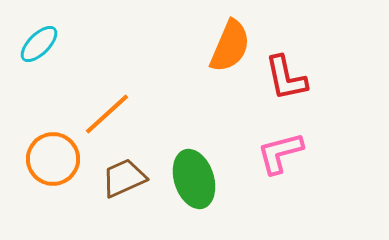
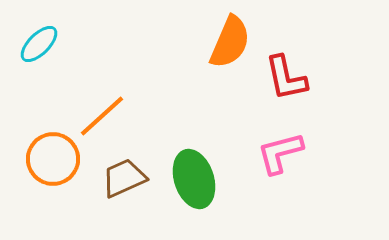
orange semicircle: moved 4 px up
orange line: moved 5 px left, 2 px down
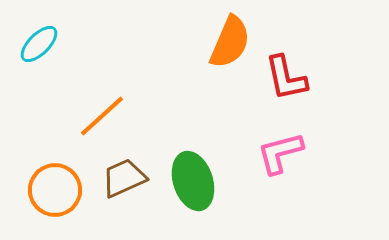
orange circle: moved 2 px right, 31 px down
green ellipse: moved 1 px left, 2 px down
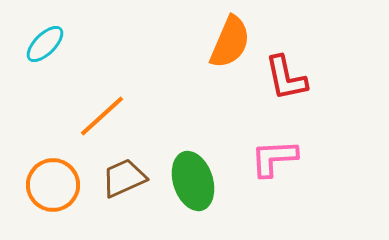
cyan ellipse: moved 6 px right
pink L-shape: moved 6 px left, 5 px down; rotated 12 degrees clockwise
orange circle: moved 2 px left, 5 px up
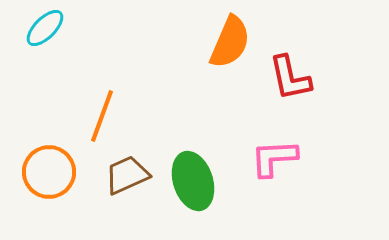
cyan ellipse: moved 16 px up
red L-shape: moved 4 px right
orange line: rotated 28 degrees counterclockwise
brown trapezoid: moved 3 px right, 3 px up
orange circle: moved 4 px left, 13 px up
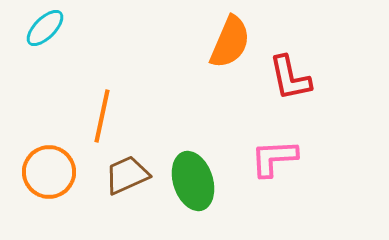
orange line: rotated 8 degrees counterclockwise
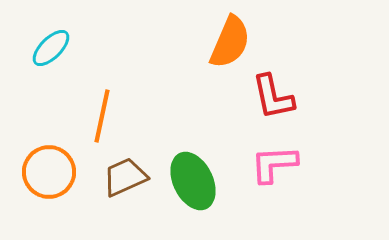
cyan ellipse: moved 6 px right, 20 px down
red L-shape: moved 17 px left, 19 px down
pink L-shape: moved 6 px down
brown trapezoid: moved 2 px left, 2 px down
green ellipse: rotated 8 degrees counterclockwise
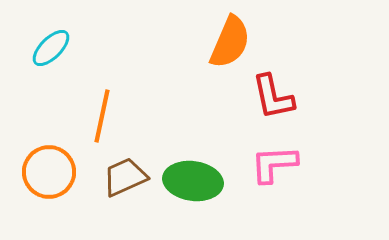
green ellipse: rotated 56 degrees counterclockwise
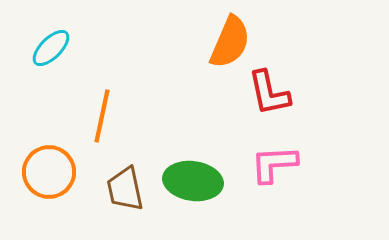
red L-shape: moved 4 px left, 4 px up
brown trapezoid: moved 12 px down; rotated 78 degrees counterclockwise
